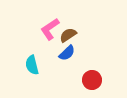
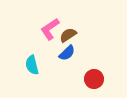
red circle: moved 2 px right, 1 px up
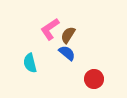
brown semicircle: rotated 24 degrees counterclockwise
blue semicircle: rotated 96 degrees counterclockwise
cyan semicircle: moved 2 px left, 2 px up
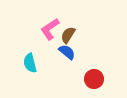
blue semicircle: moved 1 px up
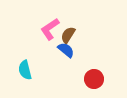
blue semicircle: moved 1 px left, 2 px up
cyan semicircle: moved 5 px left, 7 px down
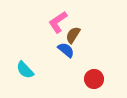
pink L-shape: moved 8 px right, 7 px up
brown semicircle: moved 5 px right
cyan semicircle: rotated 30 degrees counterclockwise
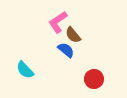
brown semicircle: rotated 72 degrees counterclockwise
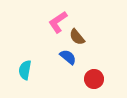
brown semicircle: moved 4 px right, 2 px down
blue semicircle: moved 2 px right, 7 px down
cyan semicircle: rotated 54 degrees clockwise
